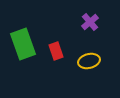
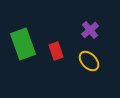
purple cross: moved 8 px down
yellow ellipse: rotated 60 degrees clockwise
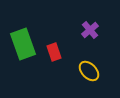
red rectangle: moved 2 px left, 1 px down
yellow ellipse: moved 10 px down
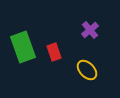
green rectangle: moved 3 px down
yellow ellipse: moved 2 px left, 1 px up
